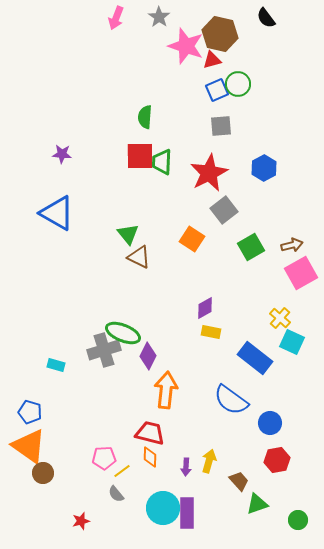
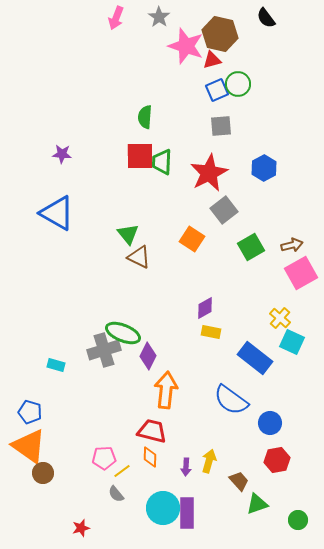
red trapezoid at (150, 433): moved 2 px right, 2 px up
red star at (81, 521): moved 7 px down
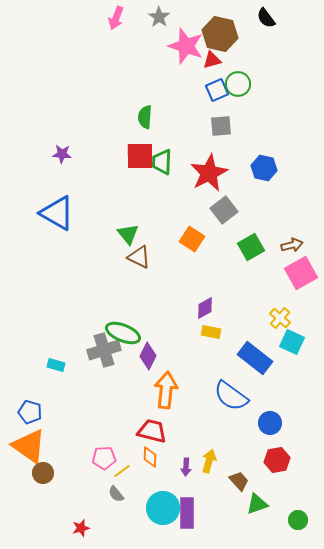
blue hexagon at (264, 168): rotated 20 degrees counterclockwise
blue semicircle at (231, 400): moved 4 px up
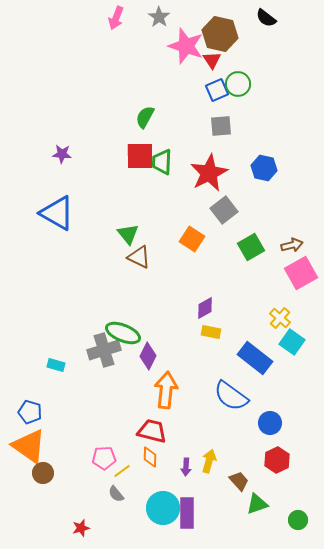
black semicircle at (266, 18): rotated 15 degrees counterclockwise
red triangle at (212, 60): rotated 48 degrees counterclockwise
green semicircle at (145, 117): rotated 25 degrees clockwise
cyan square at (292, 342): rotated 10 degrees clockwise
red hexagon at (277, 460): rotated 15 degrees counterclockwise
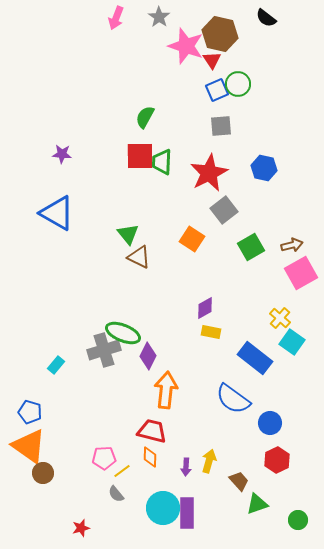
cyan rectangle at (56, 365): rotated 66 degrees counterclockwise
blue semicircle at (231, 396): moved 2 px right, 3 px down
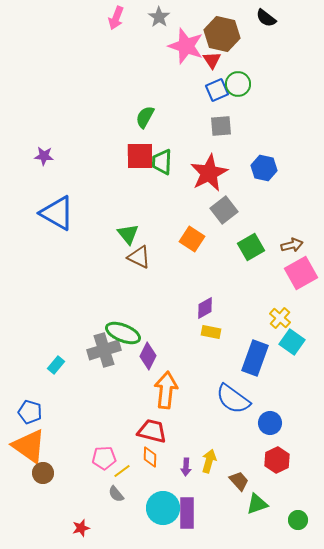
brown hexagon at (220, 34): moved 2 px right
purple star at (62, 154): moved 18 px left, 2 px down
blue rectangle at (255, 358): rotated 72 degrees clockwise
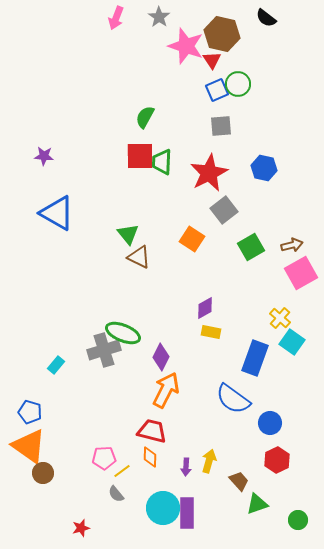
purple diamond at (148, 356): moved 13 px right, 1 px down
orange arrow at (166, 390): rotated 21 degrees clockwise
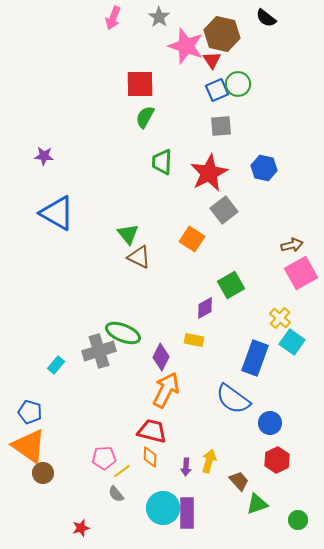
pink arrow at (116, 18): moved 3 px left
red square at (140, 156): moved 72 px up
green square at (251, 247): moved 20 px left, 38 px down
yellow rectangle at (211, 332): moved 17 px left, 8 px down
gray cross at (104, 350): moved 5 px left, 1 px down
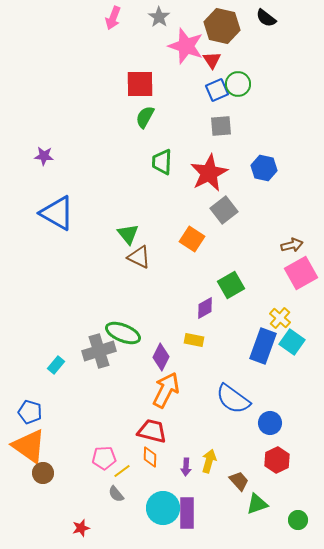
brown hexagon at (222, 34): moved 8 px up
blue rectangle at (255, 358): moved 8 px right, 12 px up
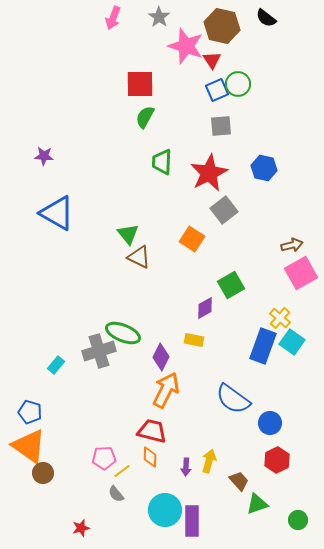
cyan circle at (163, 508): moved 2 px right, 2 px down
purple rectangle at (187, 513): moved 5 px right, 8 px down
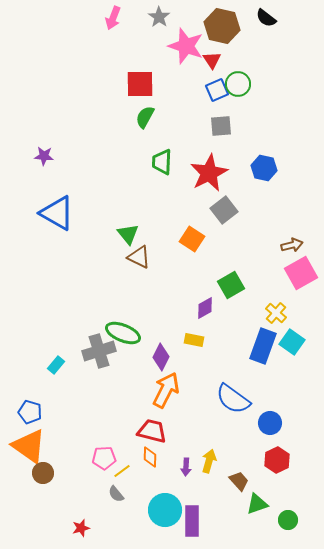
yellow cross at (280, 318): moved 4 px left, 5 px up
green circle at (298, 520): moved 10 px left
